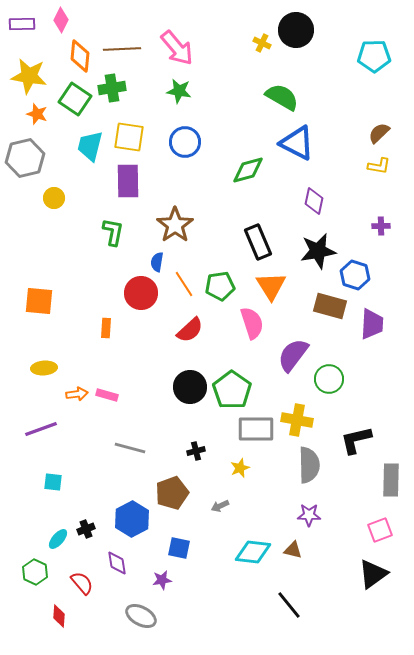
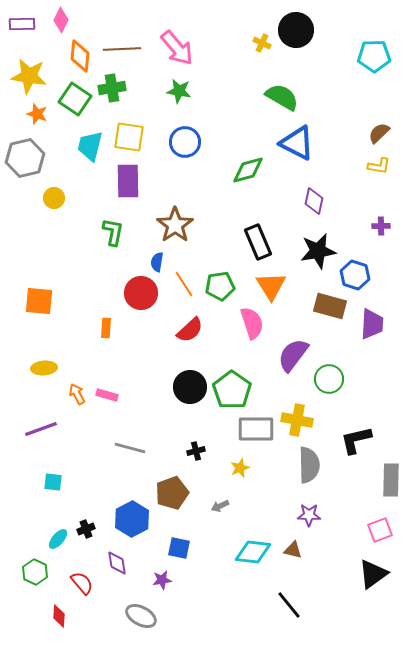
orange arrow at (77, 394): rotated 110 degrees counterclockwise
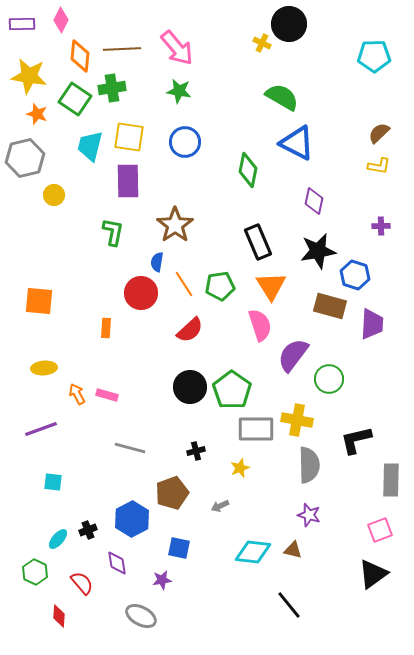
black circle at (296, 30): moved 7 px left, 6 px up
green diamond at (248, 170): rotated 64 degrees counterclockwise
yellow circle at (54, 198): moved 3 px up
pink semicircle at (252, 323): moved 8 px right, 2 px down
purple star at (309, 515): rotated 15 degrees clockwise
black cross at (86, 529): moved 2 px right, 1 px down
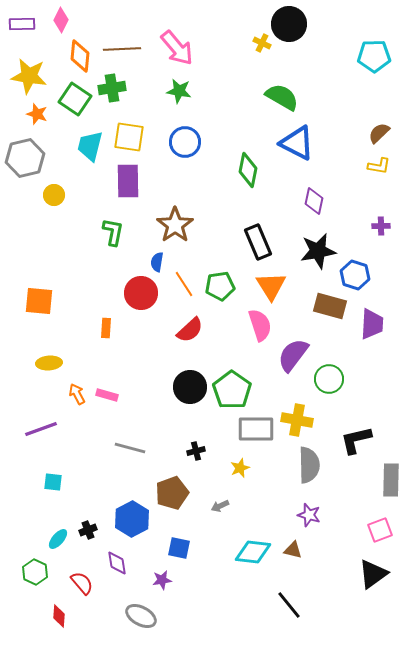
yellow ellipse at (44, 368): moved 5 px right, 5 px up
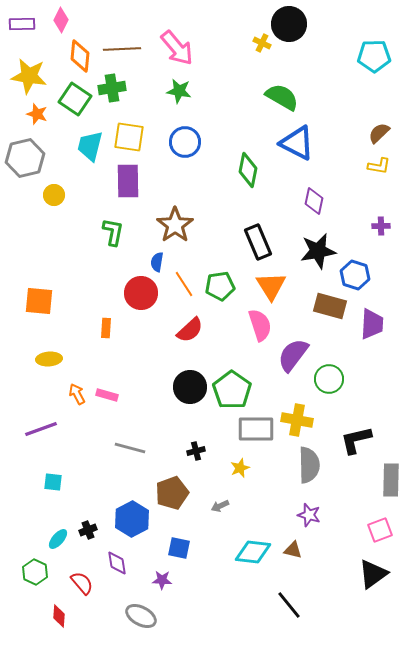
yellow ellipse at (49, 363): moved 4 px up
purple star at (162, 580): rotated 12 degrees clockwise
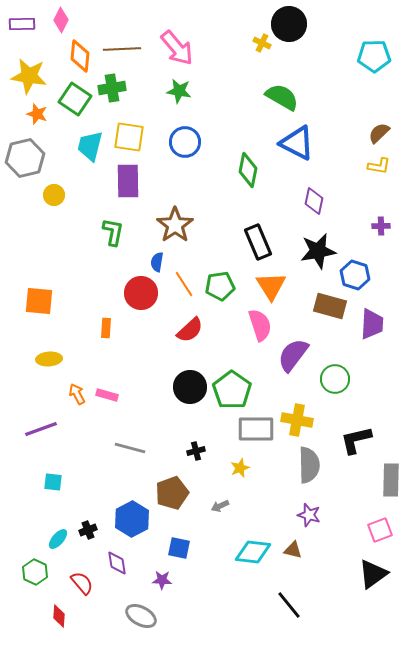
green circle at (329, 379): moved 6 px right
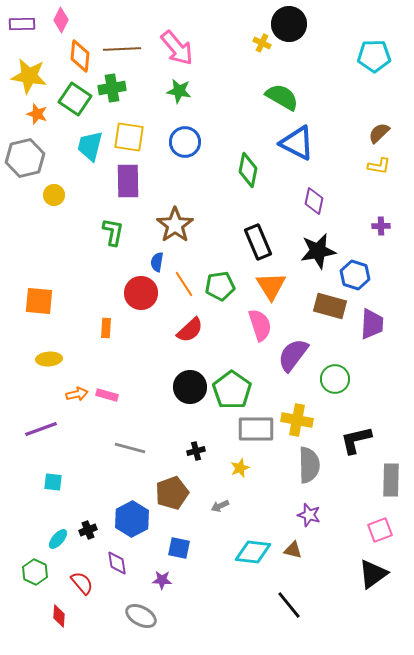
orange arrow at (77, 394): rotated 105 degrees clockwise
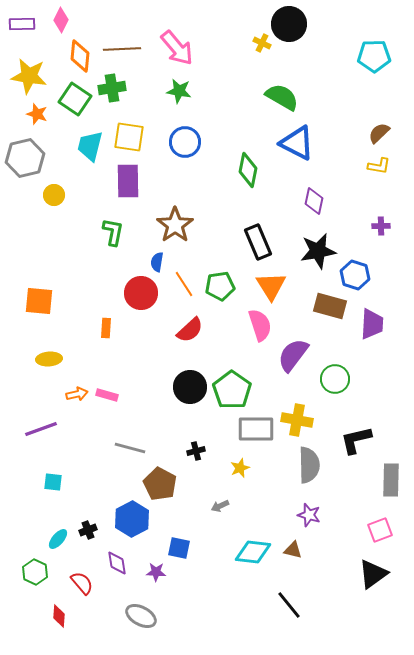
brown pentagon at (172, 493): moved 12 px left, 9 px up; rotated 24 degrees counterclockwise
purple star at (162, 580): moved 6 px left, 8 px up
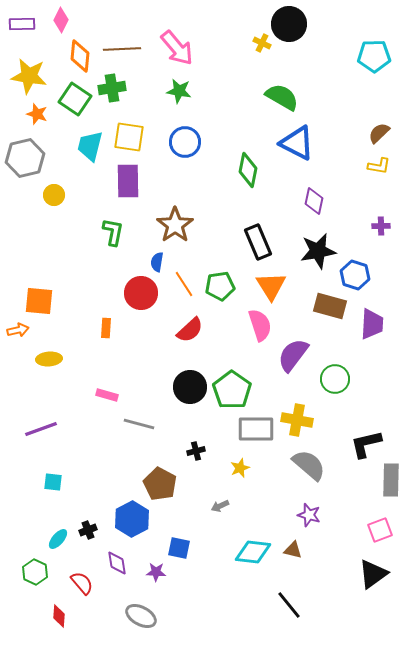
orange arrow at (77, 394): moved 59 px left, 64 px up
black L-shape at (356, 440): moved 10 px right, 4 px down
gray line at (130, 448): moved 9 px right, 24 px up
gray semicircle at (309, 465): rotated 48 degrees counterclockwise
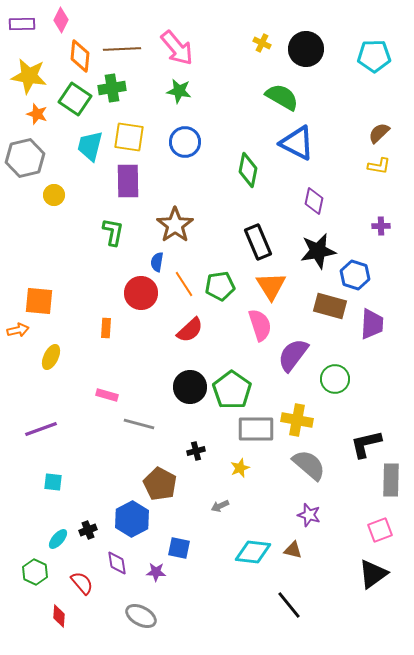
black circle at (289, 24): moved 17 px right, 25 px down
yellow ellipse at (49, 359): moved 2 px right, 2 px up; rotated 60 degrees counterclockwise
